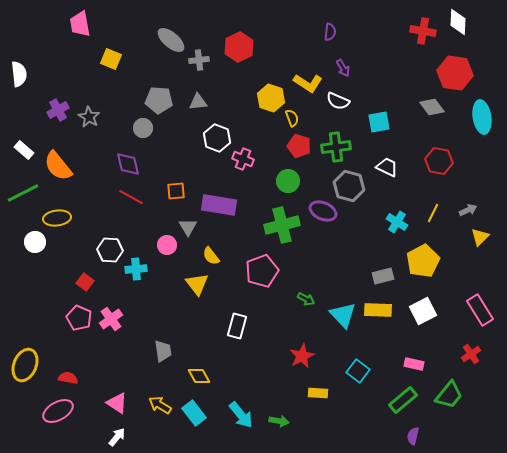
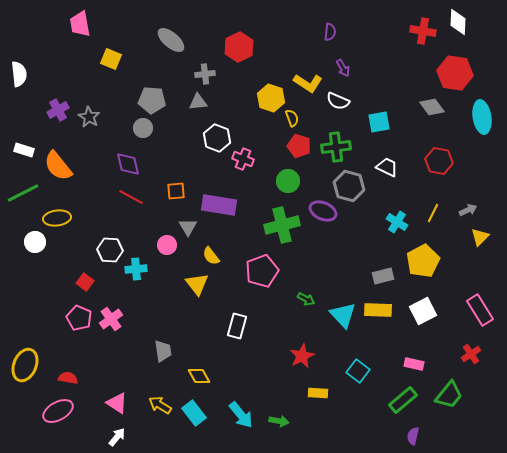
gray cross at (199, 60): moved 6 px right, 14 px down
gray pentagon at (159, 100): moved 7 px left
white rectangle at (24, 150): rotated 24 degrees counterclockwise
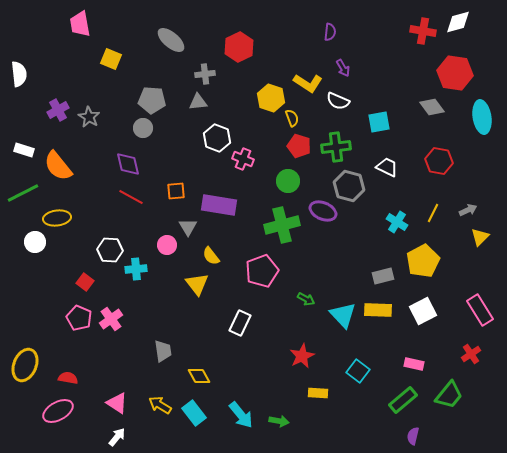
white diamond at (458, 22): rotated 72 degrees clockwise
white rectangle at (237, 326): moved 3 px right, 3 px up; rotated 10 degrees clockwise
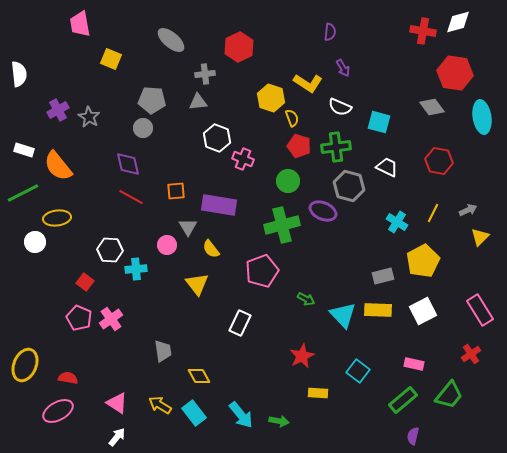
white semicircle at (338, 101): moved 2 px right, 6 px down
cyan square at (379, 122): rotated 25 degrees clockwise
yellow semicircle at (211, 256): moved 7 px up
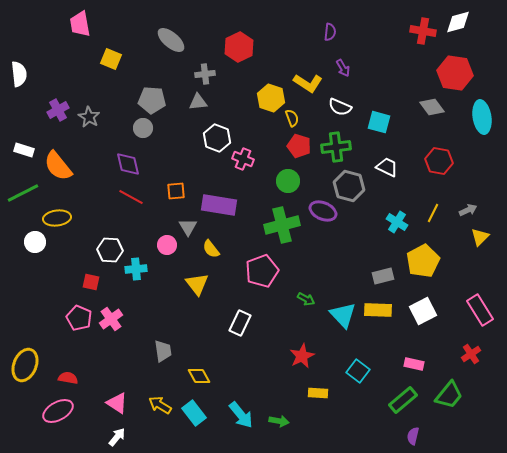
red square at (85, 282): moved 6 px right; rotated 24 degrees counterclockwise
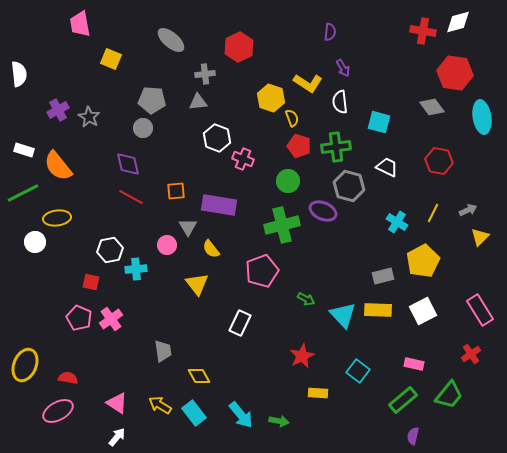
white semicircle at (340, 107): moved 5 px up; rotated 60 degrees clockwise
white hexagon at (110, 250): rotated 15 degrees counterclockwise
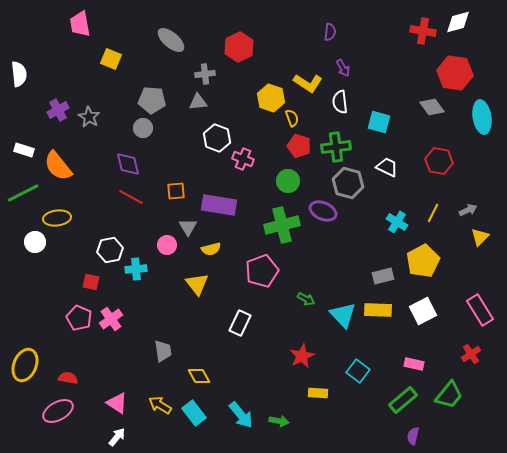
gray hexagon at (349, 186): moved 1 px left, 3 px up
yellow semicircle at (211, 249): rotated 66 degrees counterclockwise
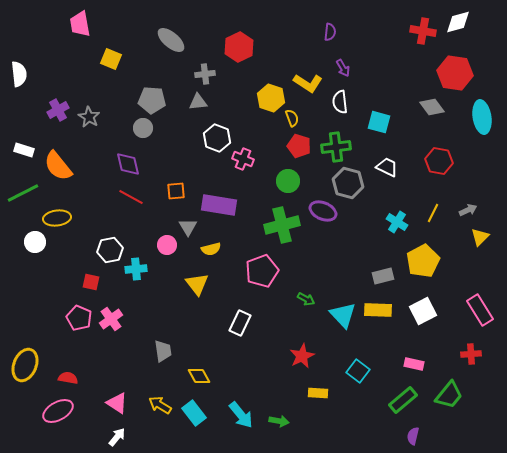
red cross at (471, 354): rotated 30 degrees clockwise
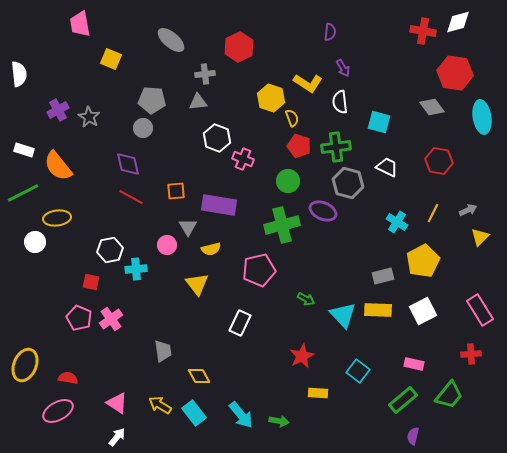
pink pentagon at (262, 271): moved 3 px left, 1 px up; rotated 8 degrees clockwise
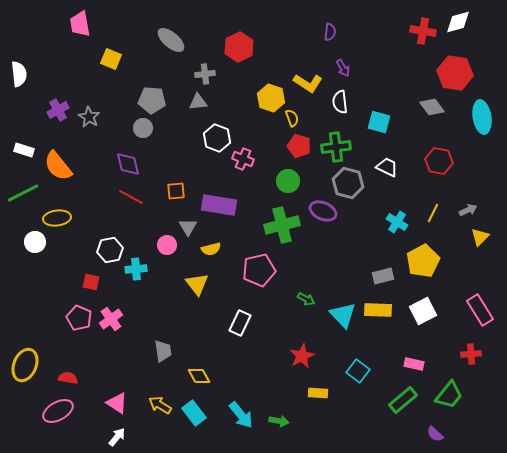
purple semicircle at (413, 436): moved 22 px right, 2 px up; rotated 60 degrees counterclockwise
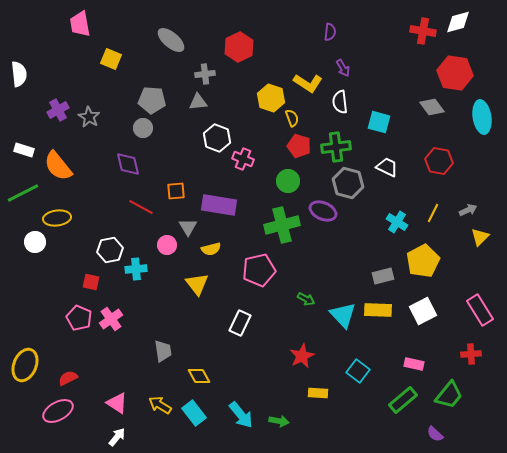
red line at (131, 197): moved 10 px right, 10 px down
red semicircle at (68, 378): rotated 36 degrees counterclockwise
